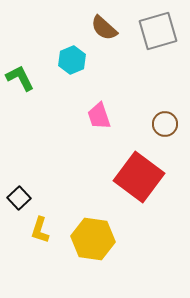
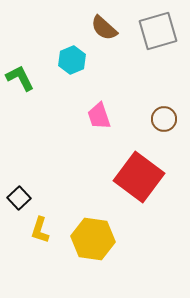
brown circle: moved 1 px left, 5 px up
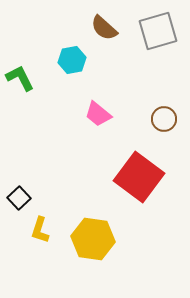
cyan hexagon: rotated 12 degrees clockwise
pink trapezoid: moved 1 px left, 2 px up; rotated 32 degrees counterclockwise
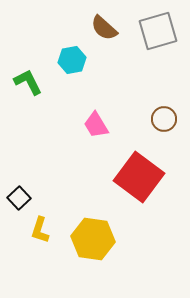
green L-shape: moved 8 px right, 4 px down
pink trapezoid: moved 2 px left, 11 px down; rotated 20 degrees clockwise
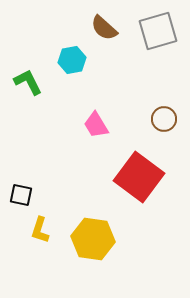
black square: moved 2 px right, 3 px up; rotated 35 degrees counterclockwise
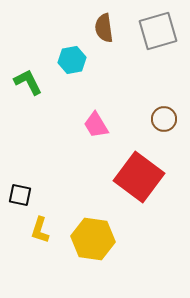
brown semicircle: rotated 40 degrees clockwise
black square: moved 1 px left
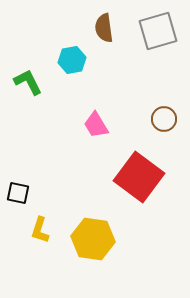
black square: moved 2 px left, 2 px up
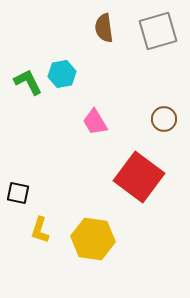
cyan hexagon: moved 10 px left, 14 px down
pink trapezoid: moved 1 px left, 3 px up
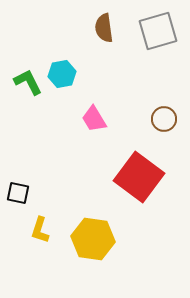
pink trapezoid: moved 1 px left, 3 px up
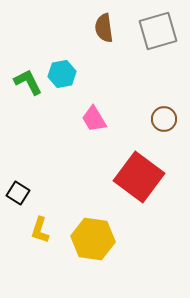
black square: rotated 20 degrees clockwise
